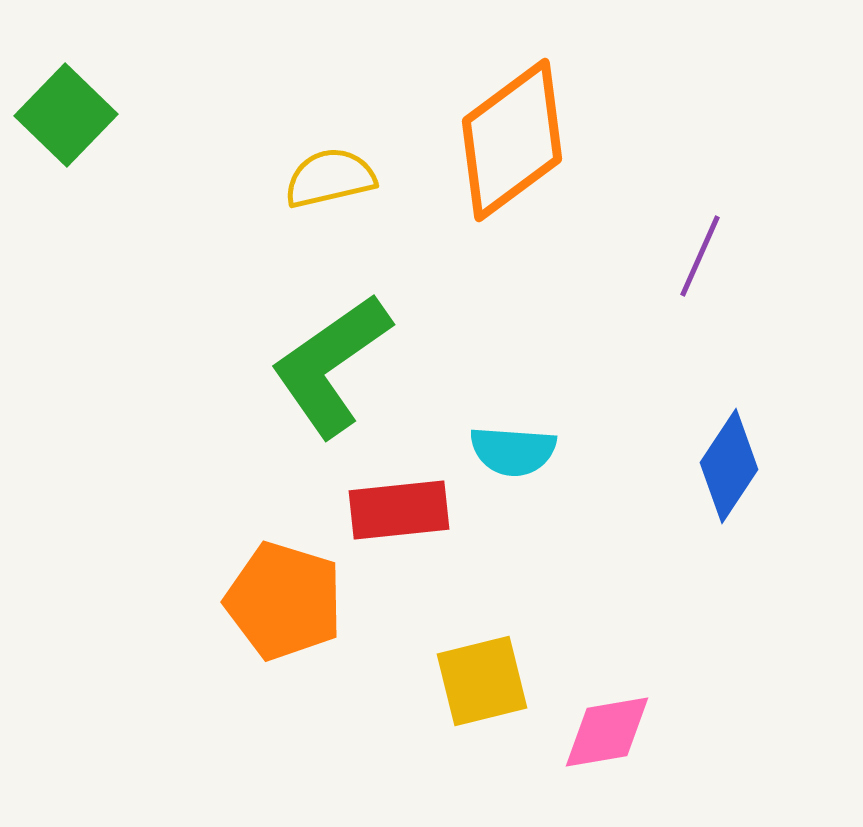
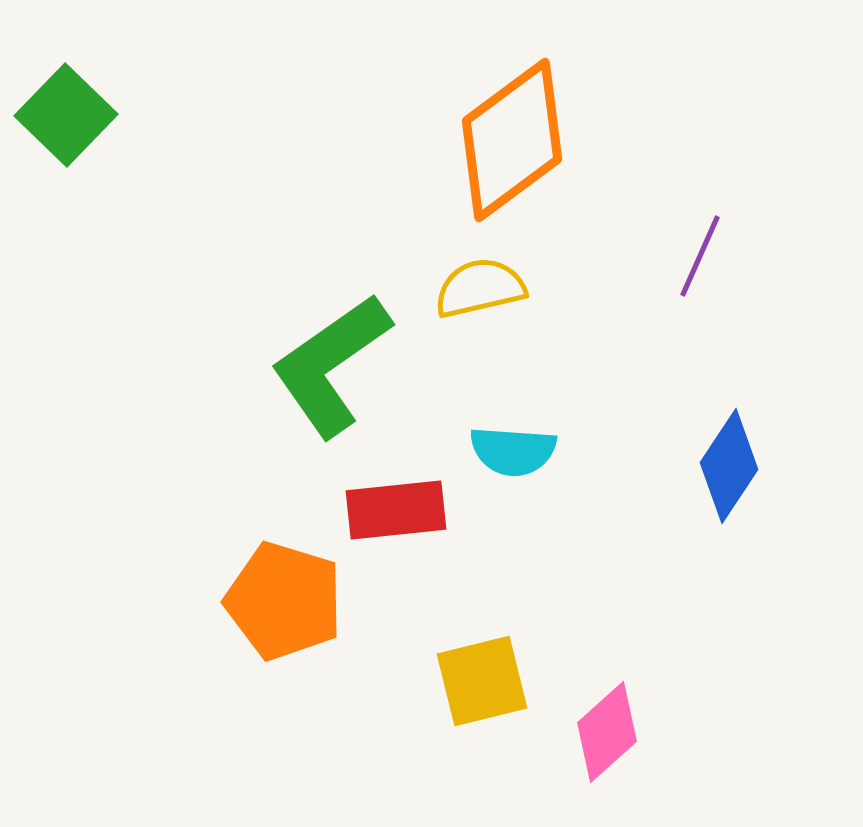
yellow semicircle: moved 150 px right, 110 px down
red rectangle: moved 3 px left
pink diamond: rotated 32 degrees counterclockwise
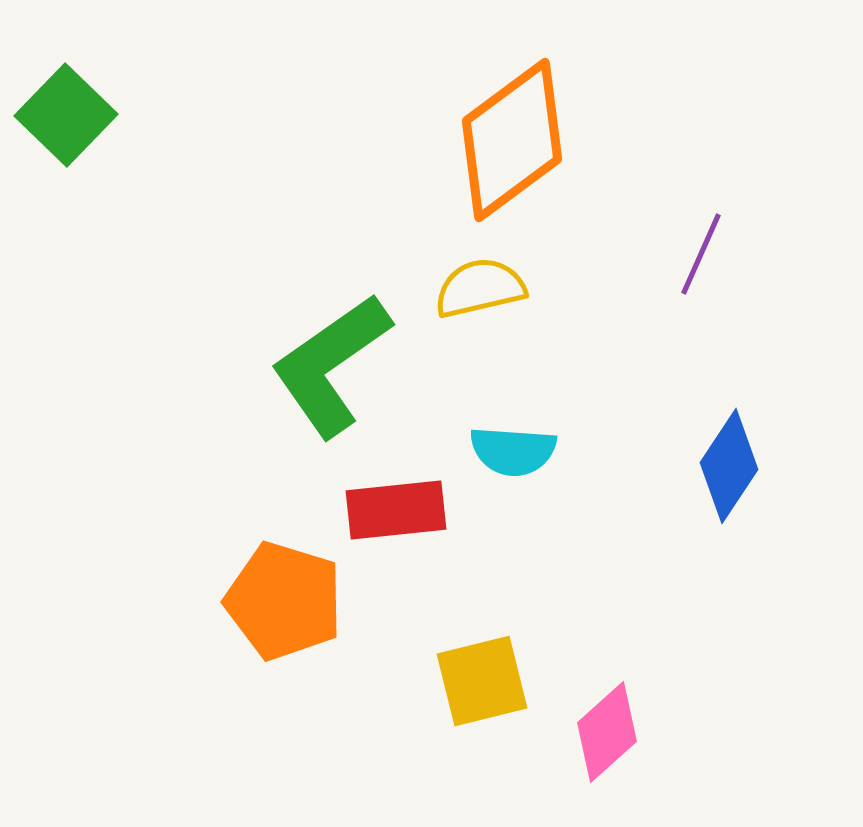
purple line: moved 1 px right, 2 px up
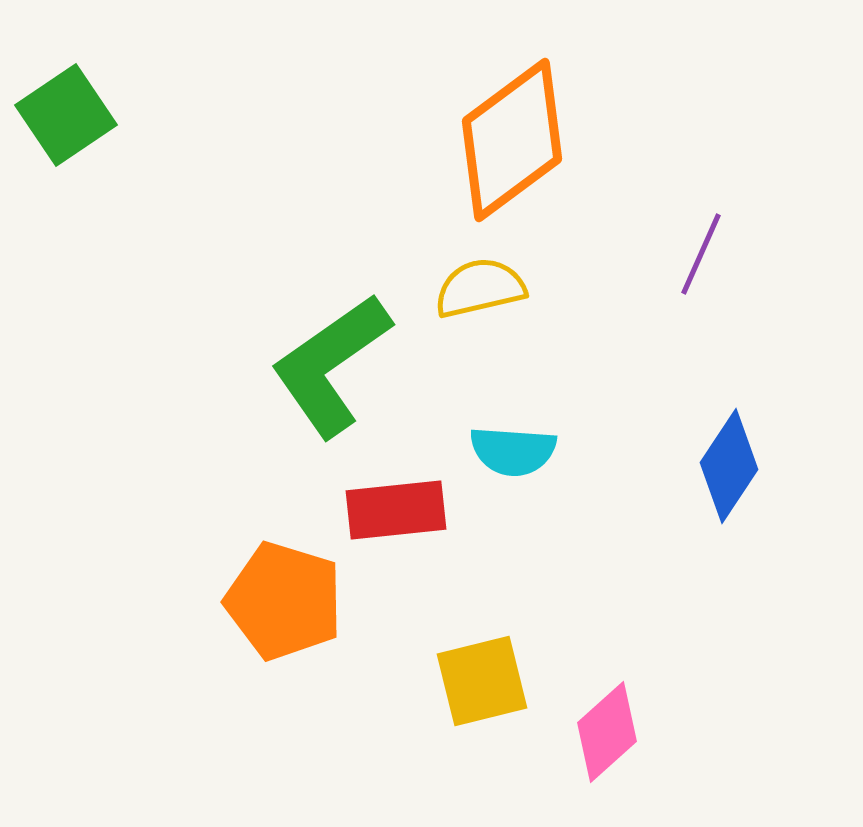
green square: rotated 12 degrees clockwise
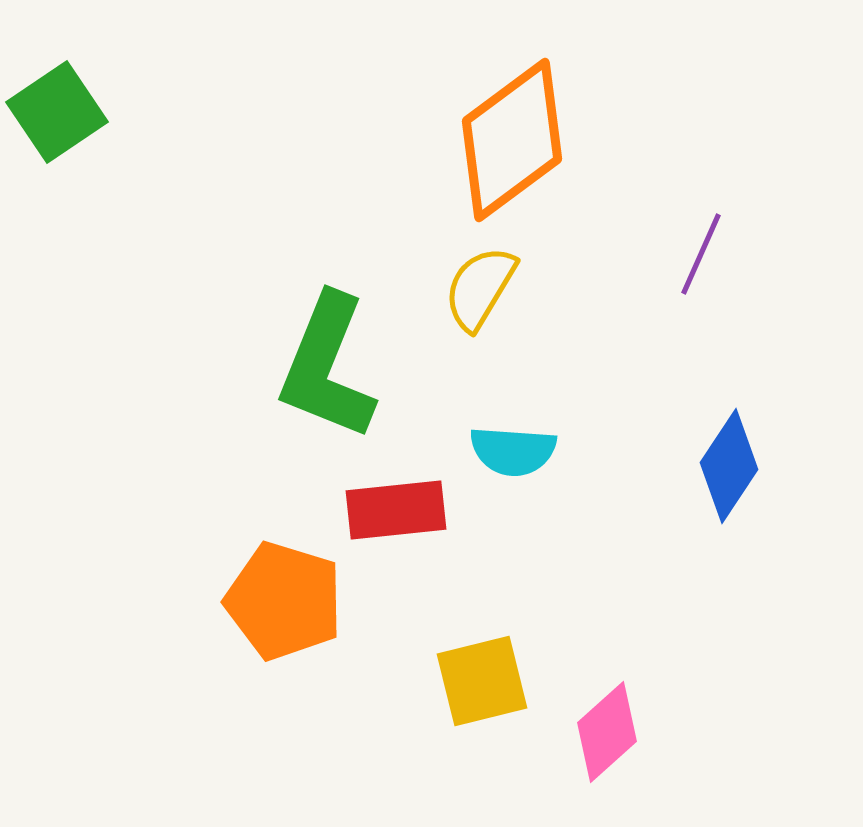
green square: moved 9 px left, 3 px up
yellow semicircle: rotated 46 degrees counterclockwise
green L-shape: moved 4 px left, 2 px down; rotated 33 degrees counterclockwise
